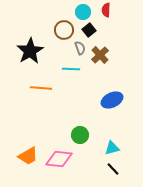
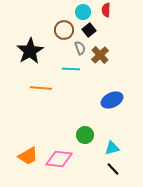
green circle: moved 5 px right
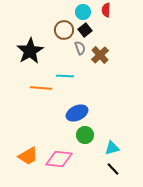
black square: moved 4 px left
cyan line: moved 6 px left, 7 px down
blue ellipse: moved 35 px left, 13 px down
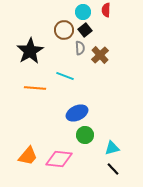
gray semicircle: rotated 16 degrees clockwise
cyan line: rotated 18 degrees clockwise
orange line: moved 6 px left
orange trapezoid: rotated 20 degrees counterclockwise
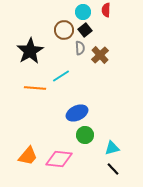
cyan line: moved 4 px left; rotated 54 degrees counterclockwise
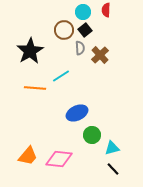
green circle: moved 7 px right
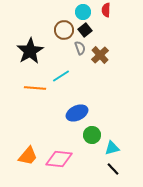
gray semicircle: rotated 16 degrees counterclockwise
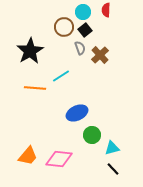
brown circle: moved 3 px up
